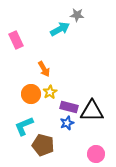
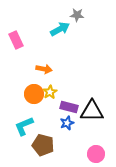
orange arrow: rotated 49 degrees counterclockwise
orange circle: moved 3 px right
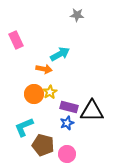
cyan arrow: moved 25 px down
cyan L-shape: moved 1 px down
pink circle: moved 29 px left
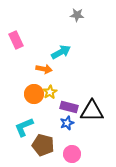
cyan arrow: moved 1 px right, 2 px up
pink circle: moved 5 px right
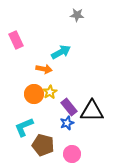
purple rectangle: rotated 36 degrees clockwise
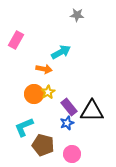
pink rectangle: rotated 54 degrees clockwise
yellow star: moved 2 px left
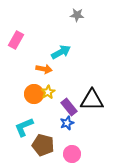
black triangle: moved 11 px up
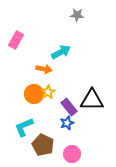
brown pentagon: rotated 10 degrees clockwise
